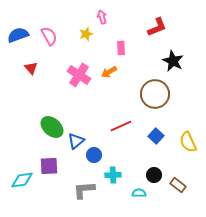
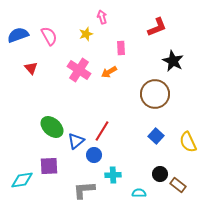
pink cross: moved 5 px up
red line: moved 19 px left, 5 px down; rotated 35 degrees counterclockwise
black circle: moved 6 px right, 1 px up
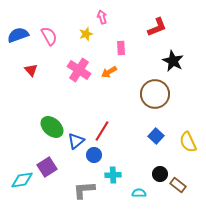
red triangle: moved 2 px down
purple square: moved 2 px left, 1 px down; rotated 30 degrees counterclockwise
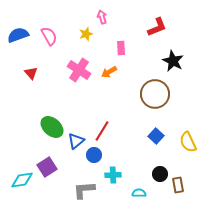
red triangle: moved 3 px down
brown rectangle: rotated 42 degrees clockwise
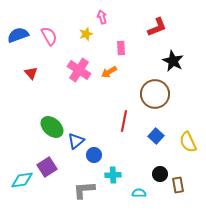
red line: moved 22 px right, 10 px up; rotated 20 degrees counterclockwise
